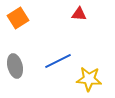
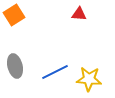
orange square: moved 4 px left, 3 px up
blue line: moved 3 px left, 11 px down
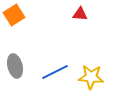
red triangle: moved 1 px right
yellow star: moved 2 px right, 2 px up
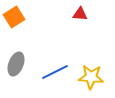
orange square: moved 2 px down
gray ellipse: moved 1 px right, 2 px up; rotated 35 degrees clockwise
